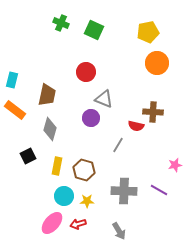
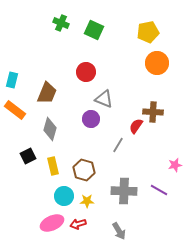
brown trapezoid: moved 2 px up; rotated 10 degrees clockwise
purple circle: moved 1 px down
red semicircle: rotated 112 degrees clockwise
yellow rectangle: moved 4 px left; rotated 24 degrees counterclockwise
pink ellipse: rotated 25 degrees clockwise
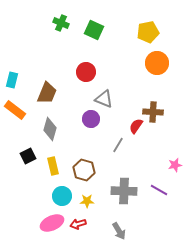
cyan circle: moved 2 px left
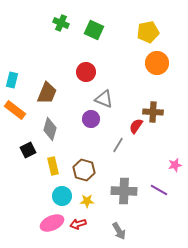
black square: moved 6 px up
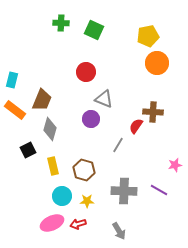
green cross: rotated 21 degrees counterclockwise
yellow pentagon: moved 4 px down
brown trapezoid: moved 5 px left, 7 px down
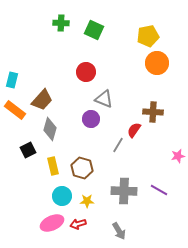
brown trapezoid: rotated 20 degrees clockwise
red semicircle: moved 2 px left, 4 px down
pink star: moved 3 px right, 9 px up
brown hexagon: moved 2 px left, 2 px up
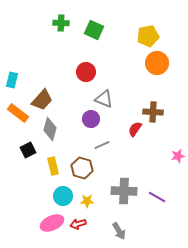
orange rectangle: moved 3 px right, 3 px down
red semicircle: moved 1 px right, 1 px up
gray line: moved 16 px left; rotated 35 degrees clockwise
purple line: moved 2 px left, 7 px down
cyan circle: moved 1 px right
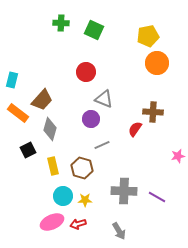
yellow star: moved 2 px left, 1 px up
pink ellipse: moved 1 px up
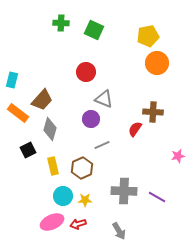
brown hexagon: rotated 20 degrees clockwise
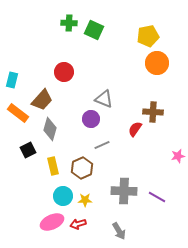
green cross: moved 8 px right
red circle: moved 22 px left
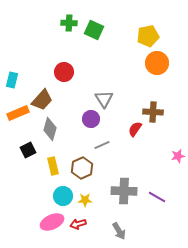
gray triangle: rotated 36 degrees clockwise
orange rectangle: rotated 60 degrees counterclockwise
